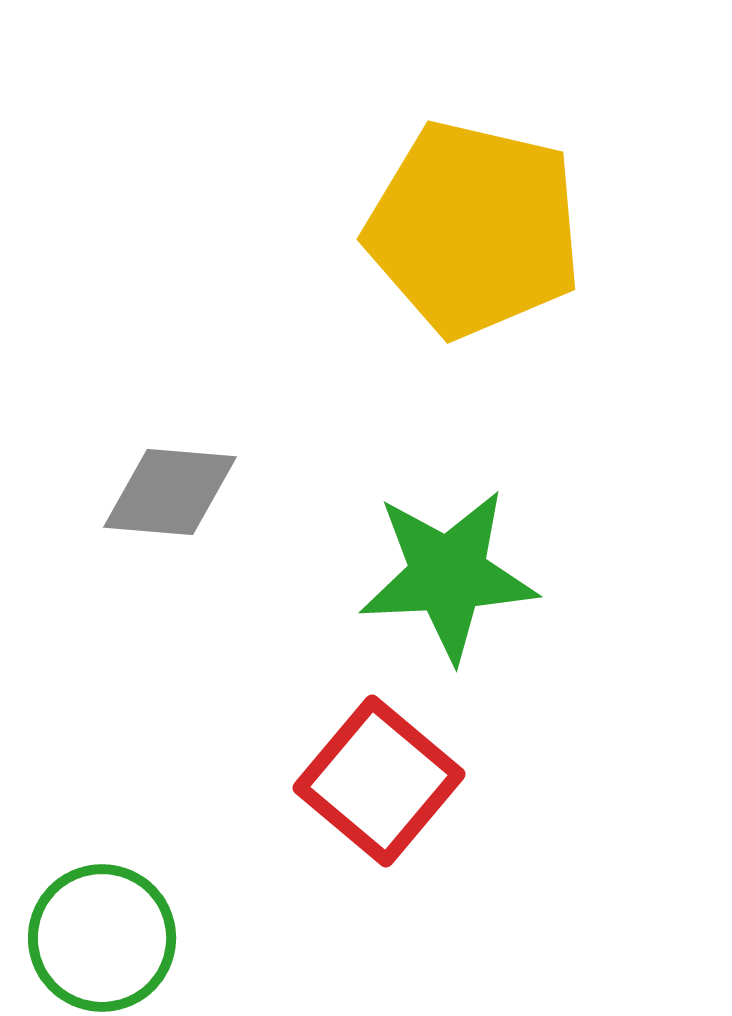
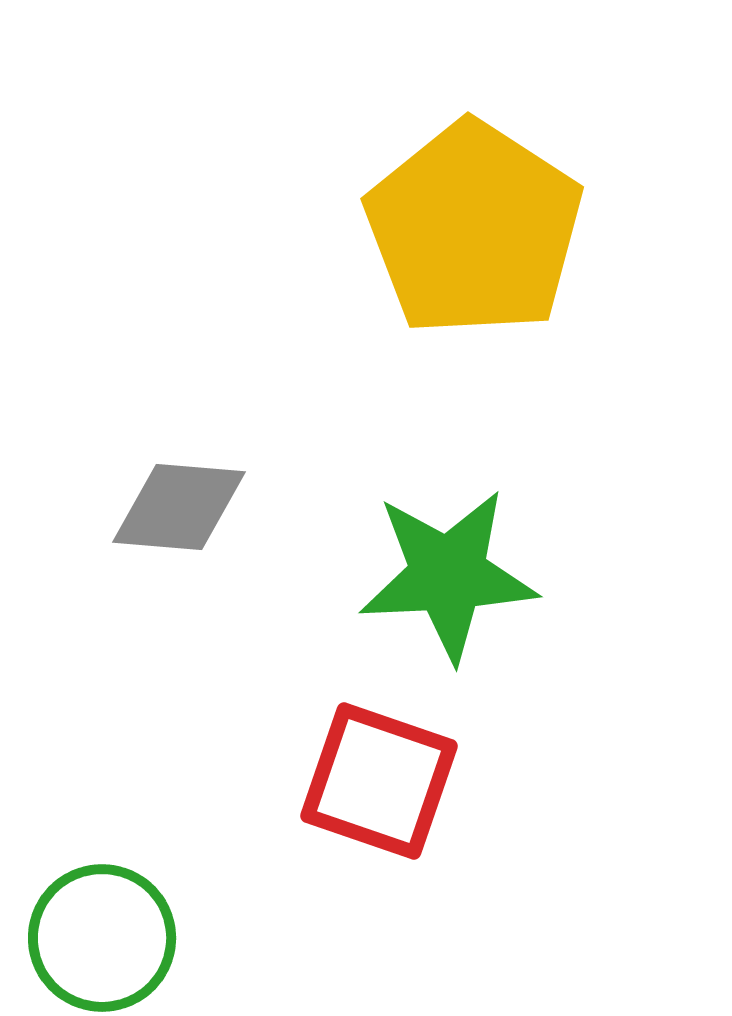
yellow pentagon: rotated 20 degrees clockwise
gray diamond: moved 9 px right, 15 px down
red square: rotated 21 degrees counterclockwise
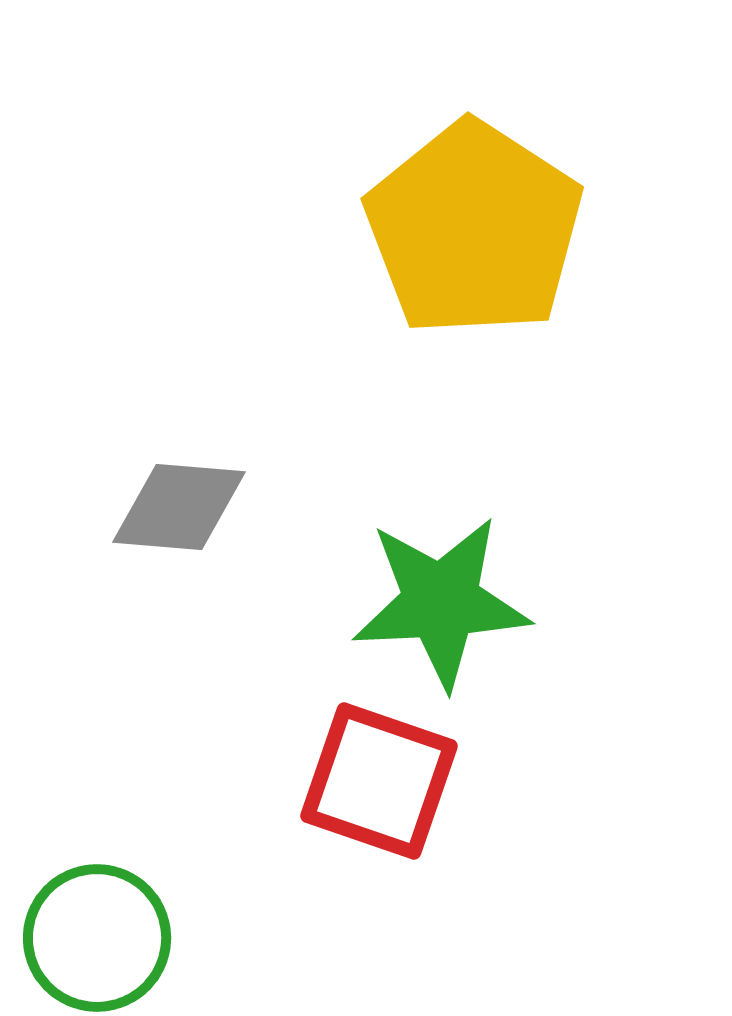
green star: moved 7 px left, 27 px down
green circle: moved 5 px left
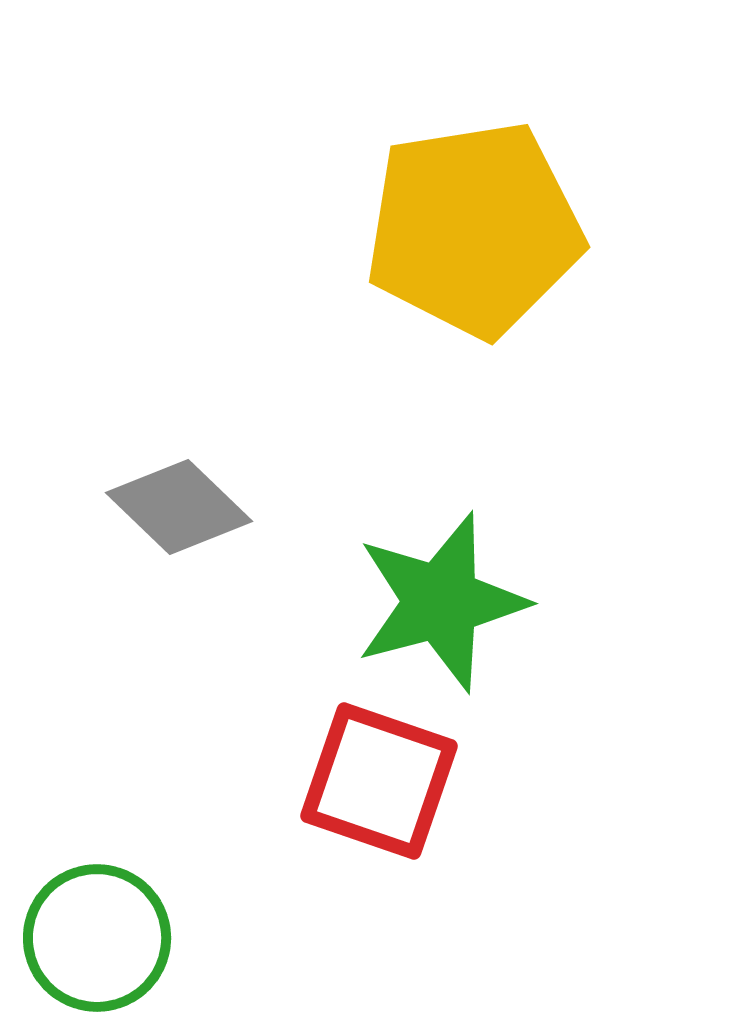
yellow pentagon: rotated 30 degrees clockwise
gray diamond: rotated 39 degrees clockwise
green star: rotated 12 degrees counterclockwise
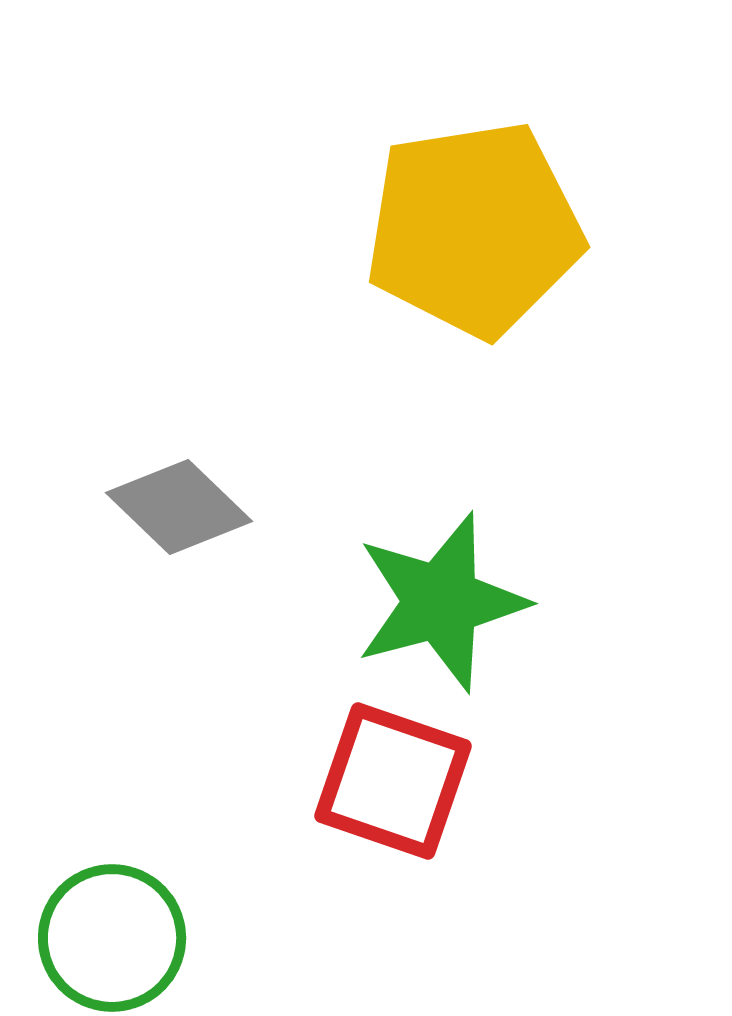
red square: moved 14 px right
green circle: moved 15 px right
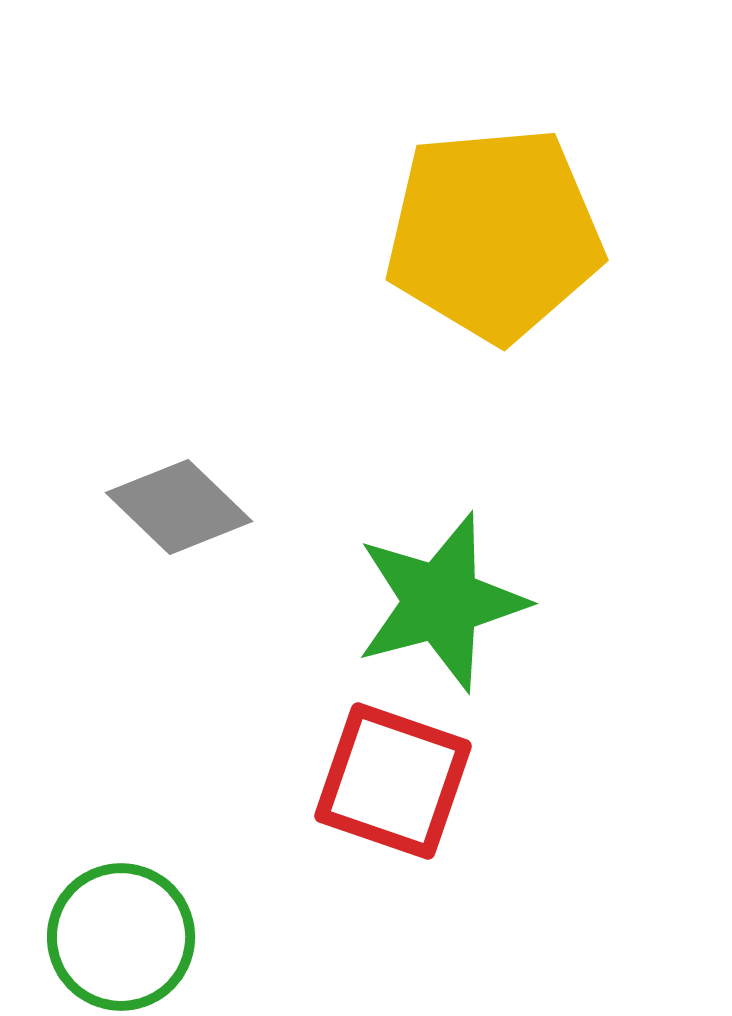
yellow pentagon: moved 20 px right, 5 px down; rotated 4 degrees clockwise
green circle: moved 9 px right, 1 px up
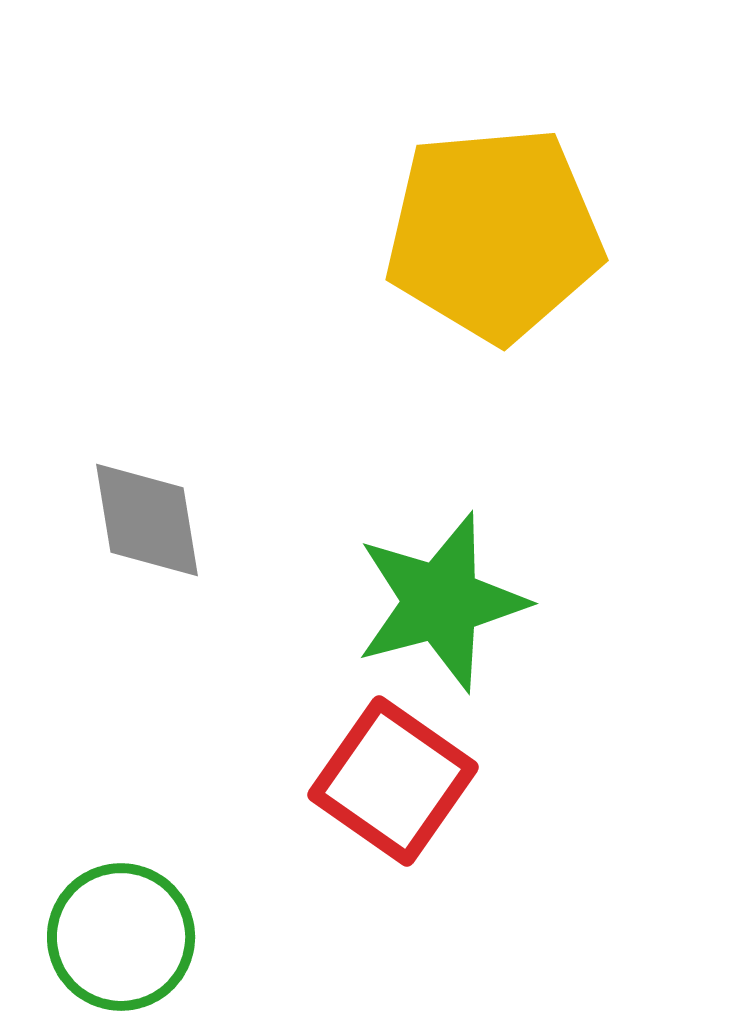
gray diamond: moved 32 px left, 13 px down; rotated 37 degrees clockwise
red square: rotated 16 degrees clockwise
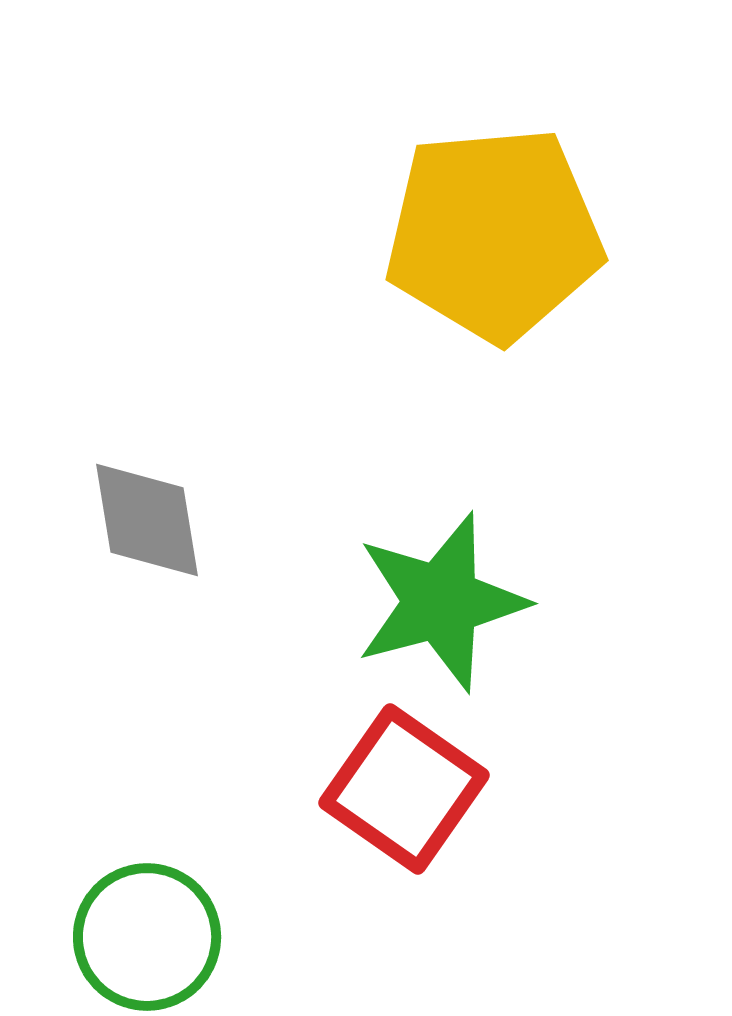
red square: moved 11 px right, 8 px down
green circle: moved 26 px right
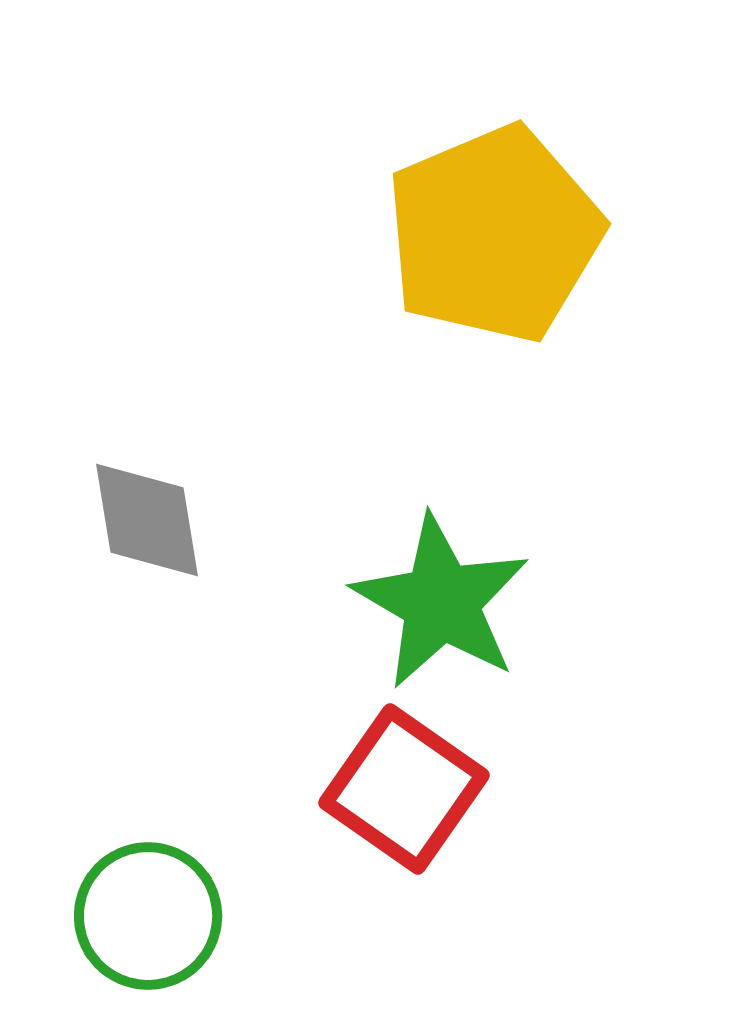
yellow pentagon: rotated 18 degrees counterclockwise
green star: rotated 27 degrees counterclockwise
green circle: moved 1 px right, 21 px up
